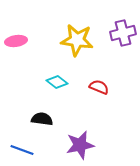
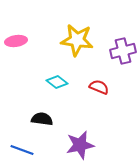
purple cross: moved 18 px down
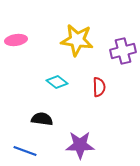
pink ellipse: moved 1 px up
red semicircle: rotated 66 degrees clockwise
purple star: rotated 12 degrees clockwise
blue line: moved 3 px right, 1 px down
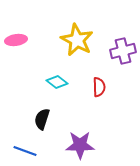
yellow star: rotated 20 degrees clockwise
black semicircle: rotated 80 degrees counterclockwise
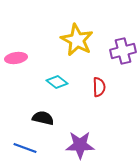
pink ellipse: moved 18 px down
black semicircle: moved 1 px right, 1 px up; rotated 85 degrees clockwise
blue line: moved 3 px up
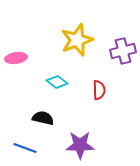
yellow star: rotated 24 degrees clockwise
red semicircle: moved 3 px down
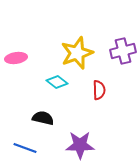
yellow star: moved 13 px down
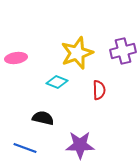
cyan diamond: rotated 15 degrees counterclockwise
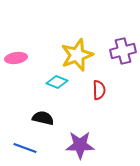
yellow star: moved 2 px down
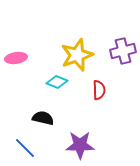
blue line: rotated 25 degrees clockwise
